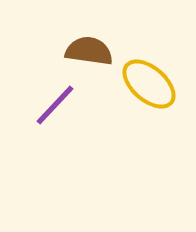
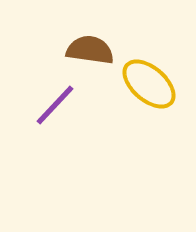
brown semicircle: moved 1 px right, 1 px up
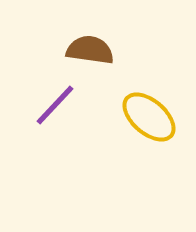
yellow ellipse: moved 33 px down
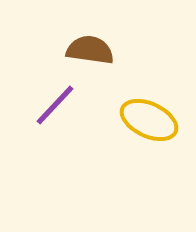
yellow ellipse: moved 3 px down; rotated 16 degrees counterclockwise
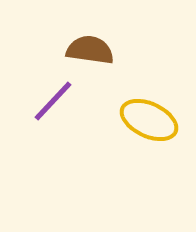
purple line: moved 2 px left, 4 px up
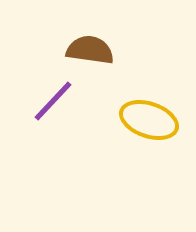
yellow ellipse: rotated 6 degrees counterclockwise
